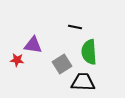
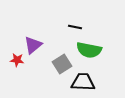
purple triangle: rotated 48 degrees counterclockwise
green semicircle: moved 2 px up; rotated 75 degrees counterclockwise
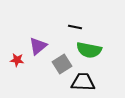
purple triangle: moved 5 px right, 1 px down
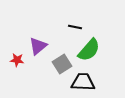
green semicircle: rotated 60 degrees counterclockwise
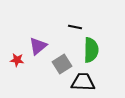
green semicircle: moved 2 px right; rotated 40 degrees counterclockwise
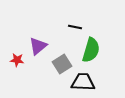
green semicircle: rotated 15 degrees clockwise
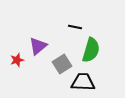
red star: rotated 24 degrees counterclockwise
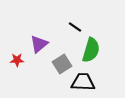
black line: rotated 24 degrees clockwise
purple triangle: moved 1 px right, 2 px up
red star: rotated 16 degrees clockwise
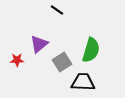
black line: moved 18 px left, 17 px up
gray square: moved 2 px up
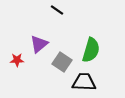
gray square: rotated 24 degrees counterclockwise
black trapezoid: moved 1 px right
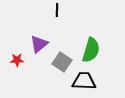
black line: rotated 56 degrees clockwise
black trapezoid: moved 1 px up
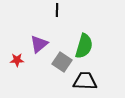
green semicircle: moved 7 px left, 4 px up
black trapezoid: moved 1 px right
